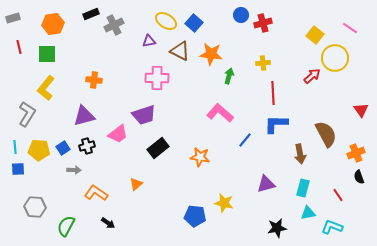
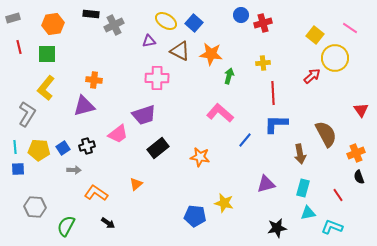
black rectangle at (91, 14): rotated 28 degrees clockwise
purple triangle at (84, 116): moved 10 px up
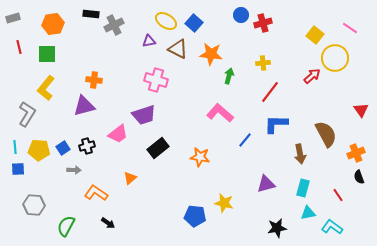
brown triangle at (180, 51): moved 2 px left, 2 px up
pink cross at (157, 78): moved 1 px left, 2 px down; rotated 15 degrees clockwise
red line at (273, 93): moved 3 px left, 1 px up; rotated 40 degrees clockwise
orange triangle at (136, 184): moved 6 px left, 6 px up
gray hexagon at (35, 207): moved 1 px left, 2 px up
cyan L-shape at (332, 227): rotated 15 degrees clockwise
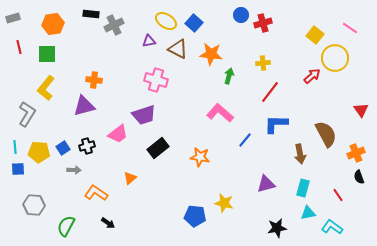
yellow pentagon at (39, 150): moved 2 px down
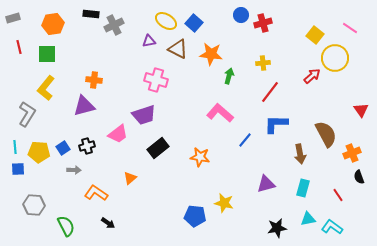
orange cross at (356, 153): moved 4 px left
cyan triangle at (308, 213): moved 6 px down
green semicircle at (66, 226): rotated 125 degrees clockwise
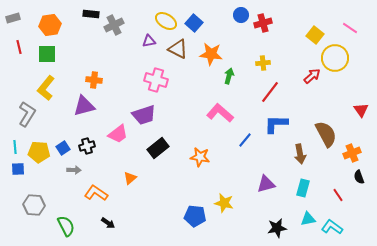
orange hexagon at (53, 24): moved 3 px left, 1 px down
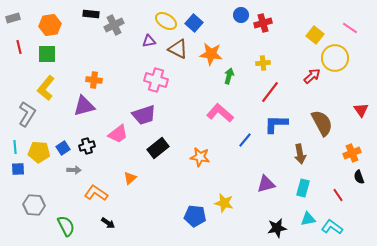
brown semicircle at (326, 134): moved 4 px left, 11 px up
